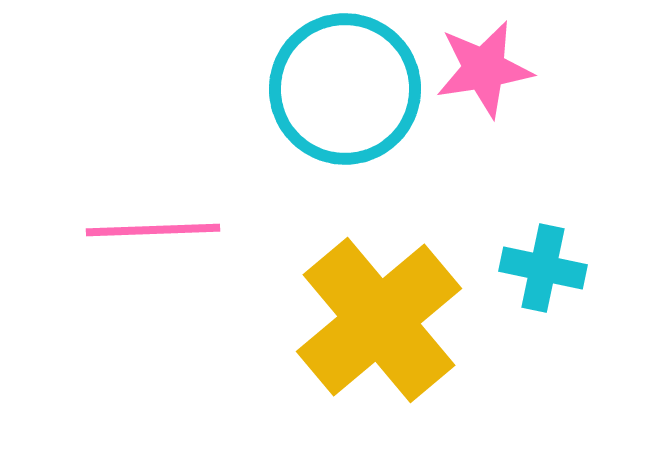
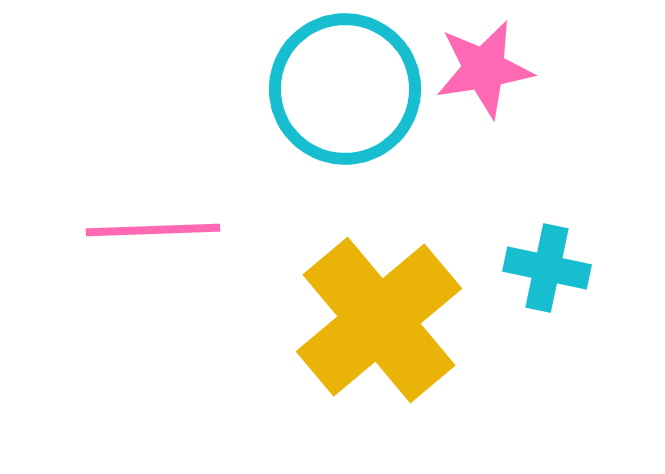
cyan cross: moved 4 px right
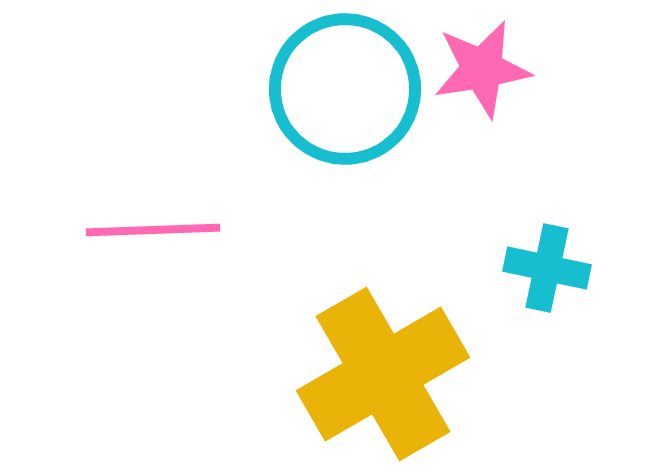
pink star: moved 2 px left
yellow cross: moved 4 px right, 54 px down; rotated 10 degrees clockwise
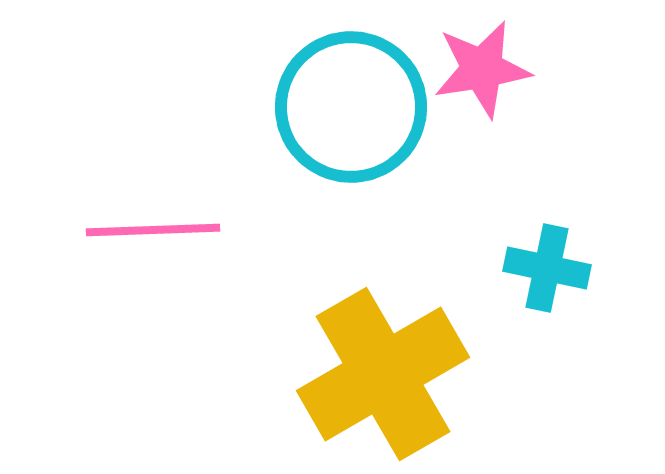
cyan circle: moved 6 px right, 18 px down
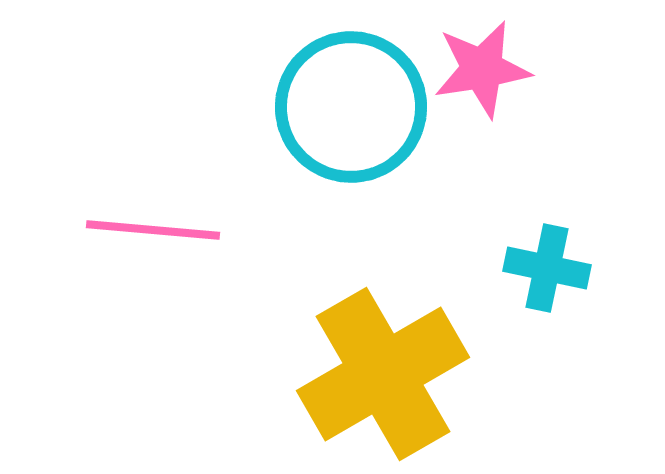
pink line: rotated 7 degrees clockwise
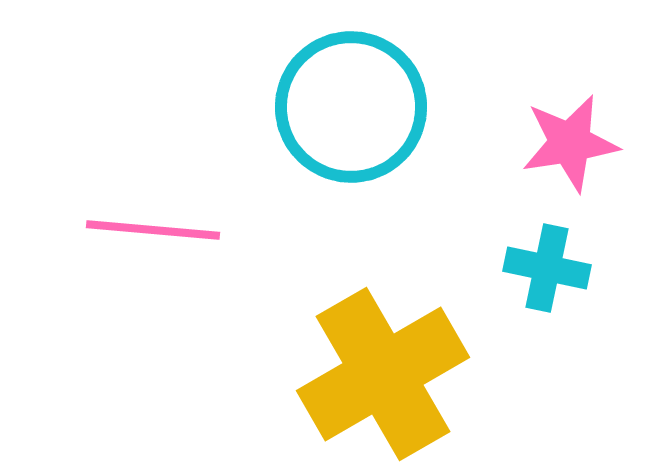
pink star: moved 88 px right, 74 px down
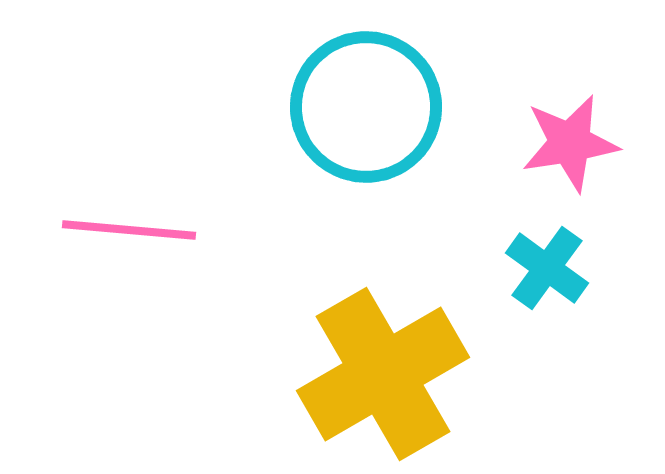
cyan circle: moved 15 px right
pink line: moved 24 px left
cyan cross: rotated 24 degrees clockwise
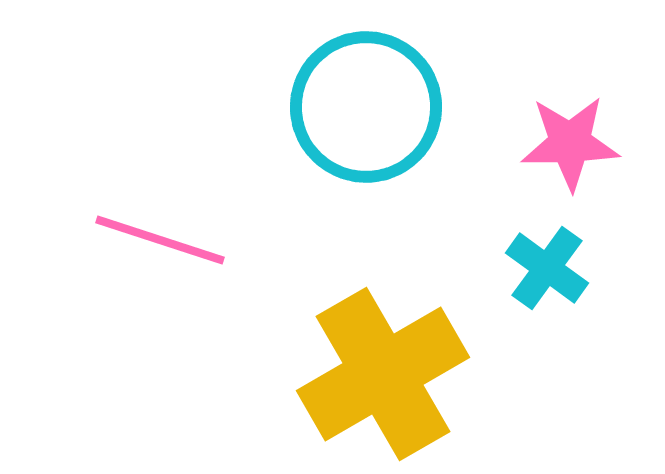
pink star: rotated 8 degrees clockwise
pink line: moved 31 px right, 10 px down; rotated 13 degrees clockwise
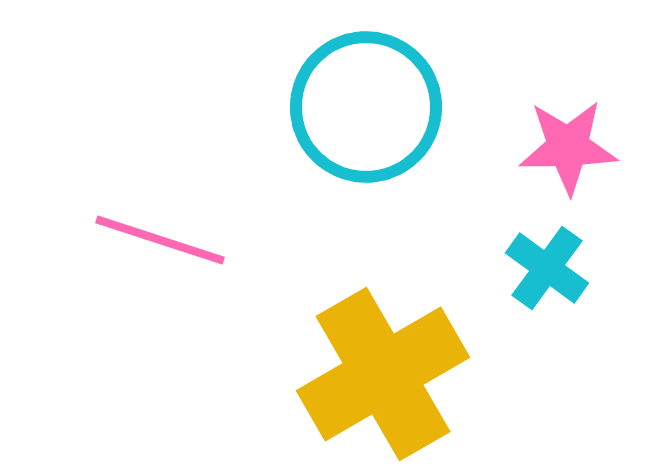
pink star: moved 2 px left, 4 px down
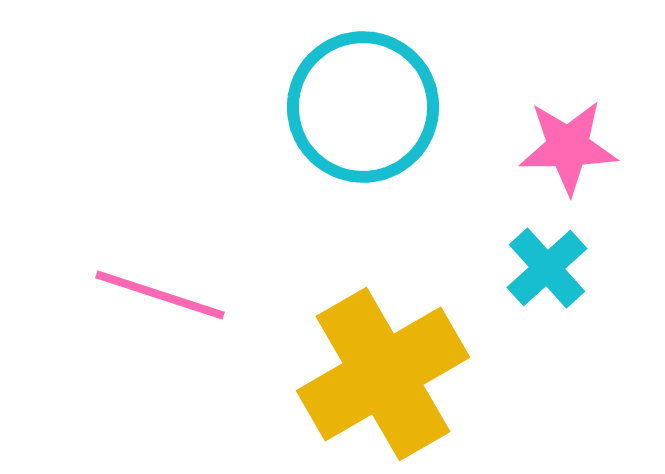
cyan circle: moved 3 px left
pink line: moved 55 px down
cyan cross: rotated 12 degrees clockwise
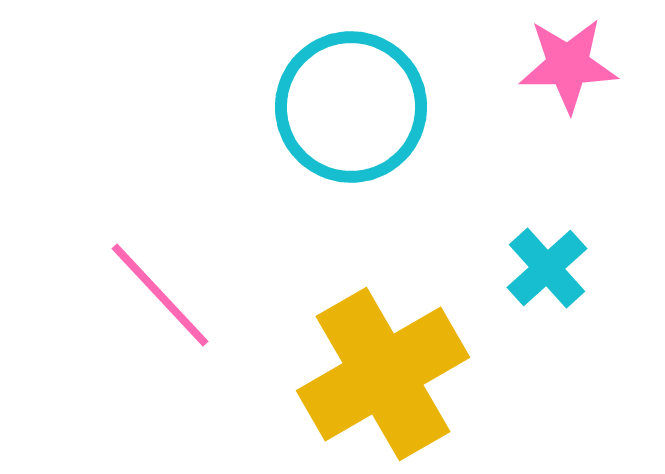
cyan circle: moved 12 px left
pink star: moved 82 px up
pink line: rotated 29 degrees clockwise
